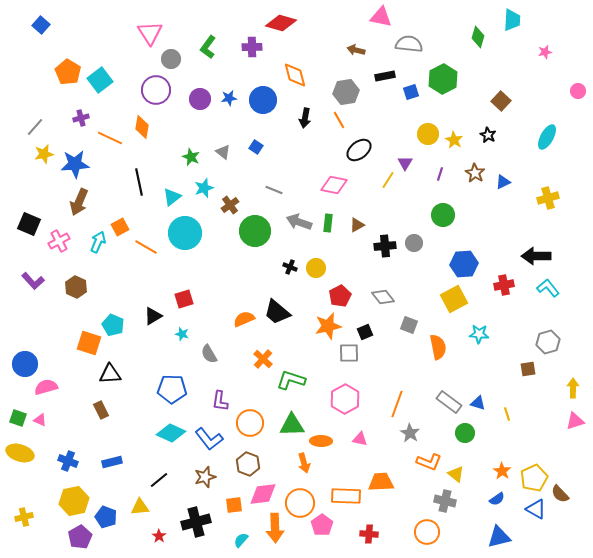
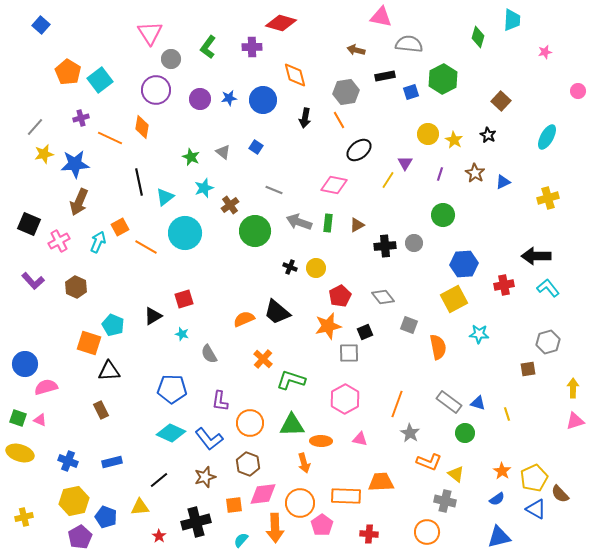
cyan triangle at (172, 197): moved 7 px left
black triangle at (110, 374): moved 1 px left, 3 px up
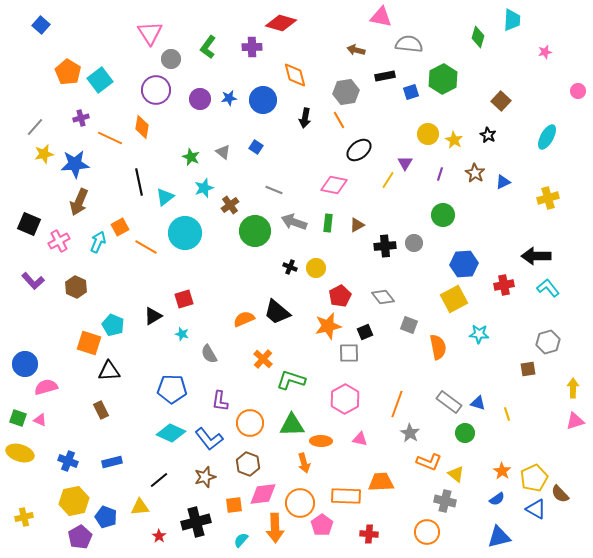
gray arrow at (299, 222): moved 5 px left
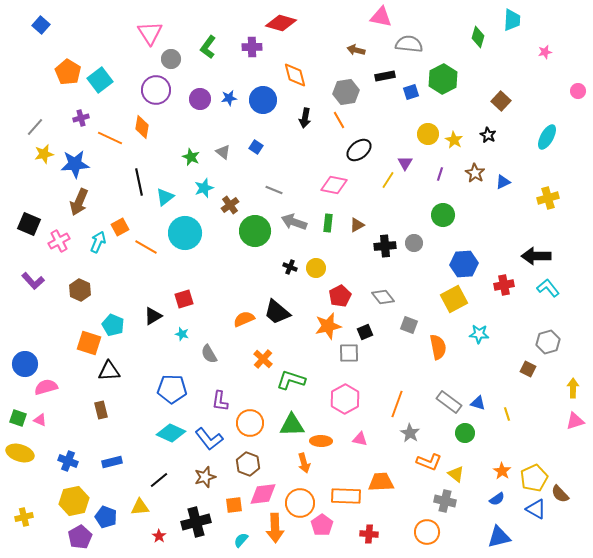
brown hexagon at (76, 287): moved 4 px right, 3 px down
brown square at (528, 369): rotated 35 degrees clockwise
brown rectangle at (101, 410): rotated 12 degrees clockwise
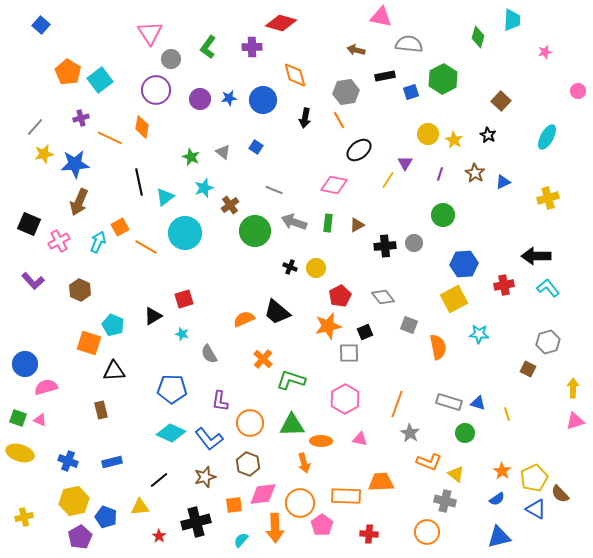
black triangle at (109, 371): moved 5 px right
gray rectangle at (449, 402): rotated 20 degrees counterclockwise
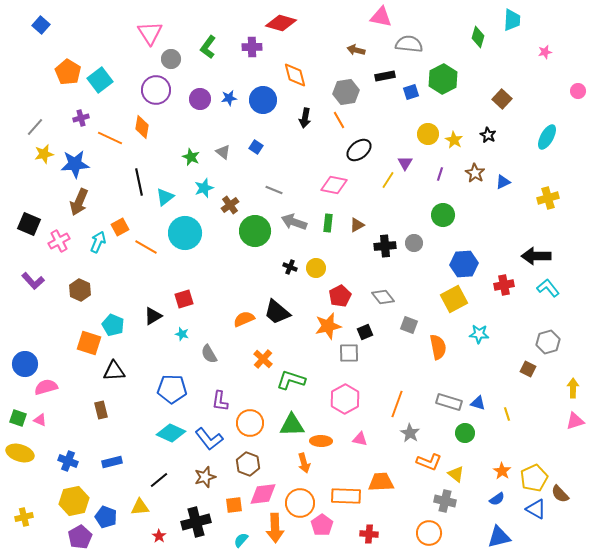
brown square at (501, 101): moved 1 px right, 2 px up
orange circle at (427, 532): moved 2 px right, 1 px down
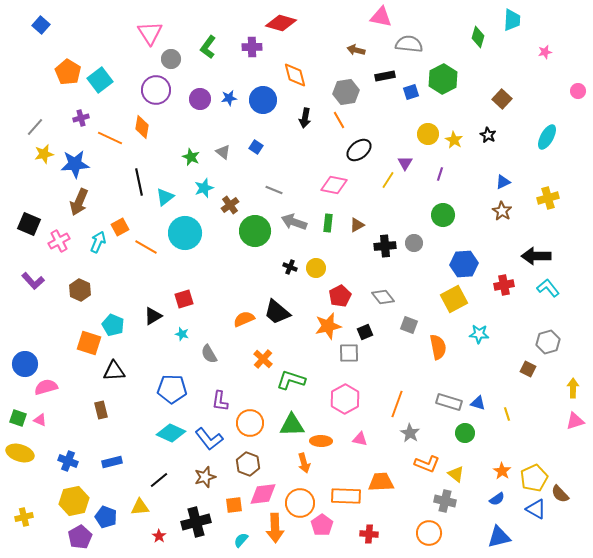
brown star at (475, 173): moved 27 px right, 38 px down
orange L-shape at (429, 462): moved 2 px left, 2 px down
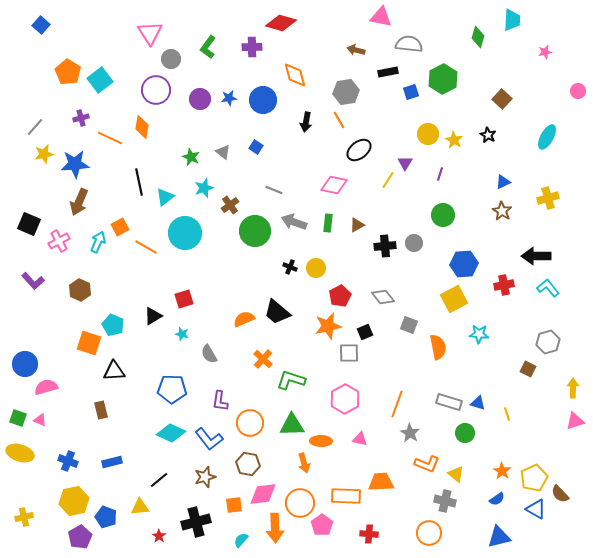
black rectangle at (385, 76): moved 3 px right, 4 px up
black arrow at (305, 118): moved 1 px right, 4 px down
brown hexagon at (248, 464): rotated 10 degrees counterclockwise
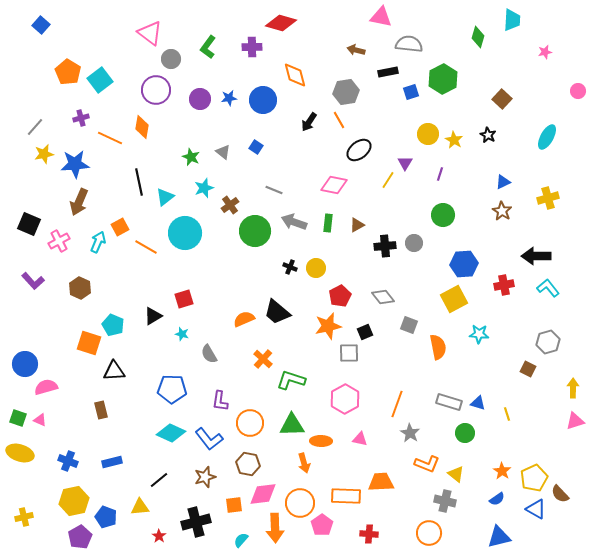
pink triangle at (150, 33): rotated 20 degrees counterclockwise
black arrow at (306, 122): moved 3 px right; rotated 24 degrees clockwise
brown hexagon at (80, 290): moved 2 px up
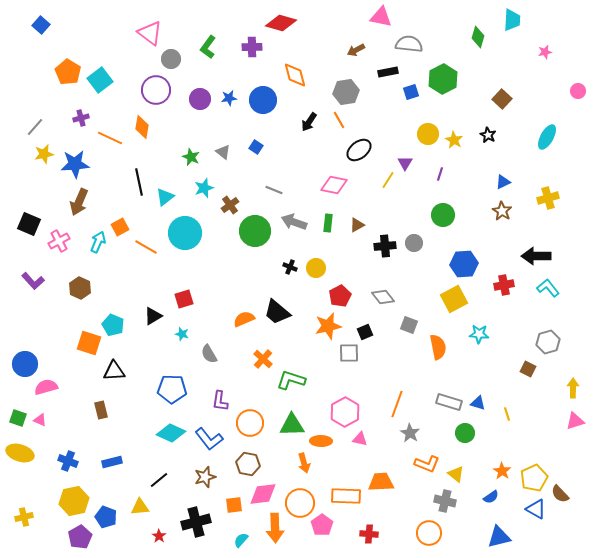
brown arrow at (356, 50): rotated 42 degrees counterclockwise
pink hexagon at (345, 399): moved 13 px down
blue semicircle at (497, 499): moved 6 px left, 2 px up
